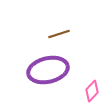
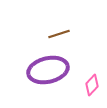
pink diamond: moved 6 px up
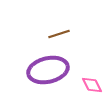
pink diamond: rotated 70 degrees counterclockwise
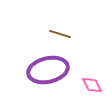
brown line: moved 1 px right; rotated 35 degrees clockwise
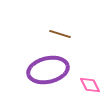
pink diamond: moved 2 px left
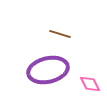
pink diamond: moved 1 px up
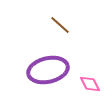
brown line: moved 9 px up; rotated 25 degrees clockwise
